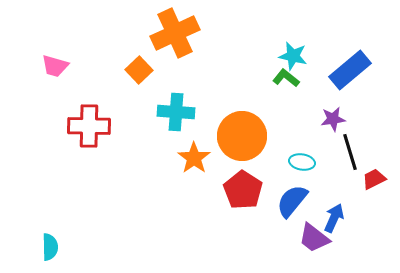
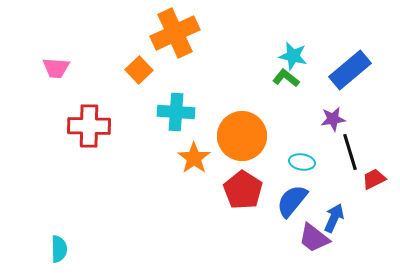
pink trapezoid: moved 1 px right, 2 px down; rotated 12 degrees counterclockwise
cyan semicircle: moved 9 px right, 2 px down
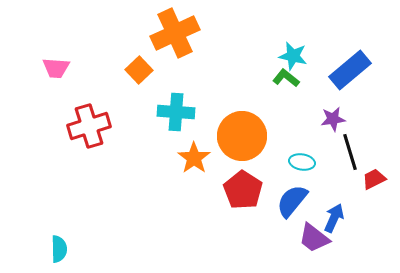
red cross: rotated 18 degrees counterclockwise
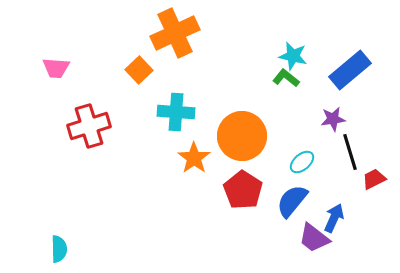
cyan ellipse: rotated 50 degrees counterclockwise
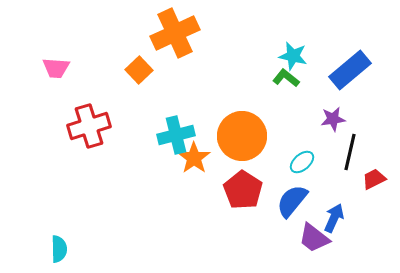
cyan cross: moved 23 px down; rotated 18 degrees counterclockwise
black line: rotated 30 degrees clockwise
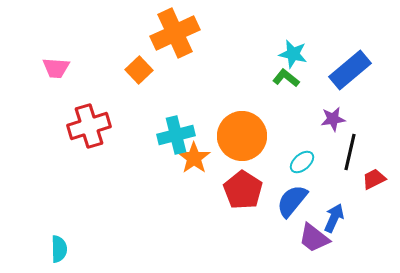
cyan star: moved 2 px up
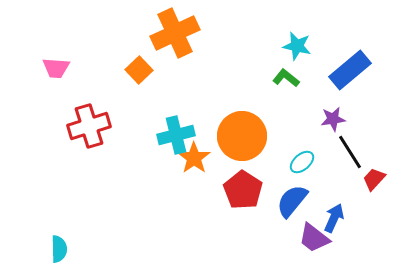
cyan star: moved 4 px right, 8 px up
black line: rotated 45 degrees counterclockwise
red trapezoid: rotated 20 degrees counterclockwise
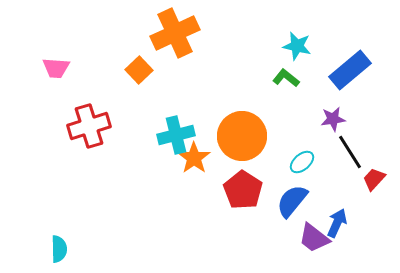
blue arrow: moved 3 px right, 5 px down
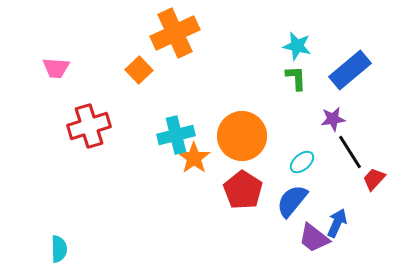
green L-shape: moved 10 px right; rotated 48 degrees clockwise
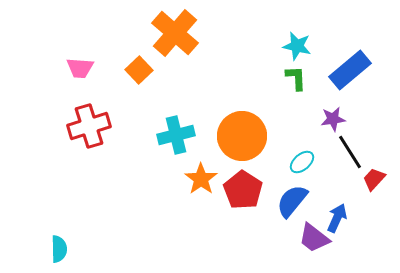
orange cross: rotated 24 degrees counterclockwise
pink trapezoid: moved 24 px right
orange star: moved 7 px right, 21 px down
blue arrow: moved 5 px up
